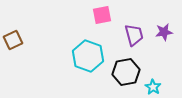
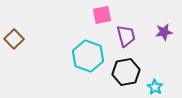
purple trapezoid: moved 8 px left, 1 px down
brown square: moved 1 px right, 1 px up; rotated 18 degrees counterclockwise
cyan star: moved 2 px right
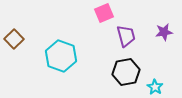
pink square: moved 2 px right, 2 px up; rotated 12 degrees counterclockwise
cyan hexagon: moved 27 px left
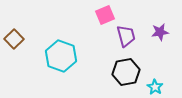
pink square: moved 1 px right, 2 px down
purple star: moved 4 px left
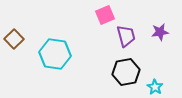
cyan hexagon: moved 6 px left, 2 px up; rotated 12 degrees counterclockwise
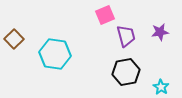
cyan star: moved 6 px right
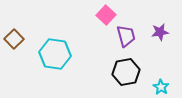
pink square: moved 1 px right; rotated 24 degrees counterclockwise
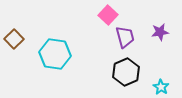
pink square: moved 2 px right
purple trapezoid: moved 1 px left, 1 px down
black hexagon: rotated 12 degrees counterclockwise
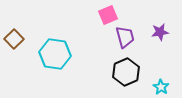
pink square: rotated 24 degrees clockwise
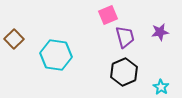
cyan hexagon: moved 1 px right, 1 px down
black hexagon: moved 2 px left
